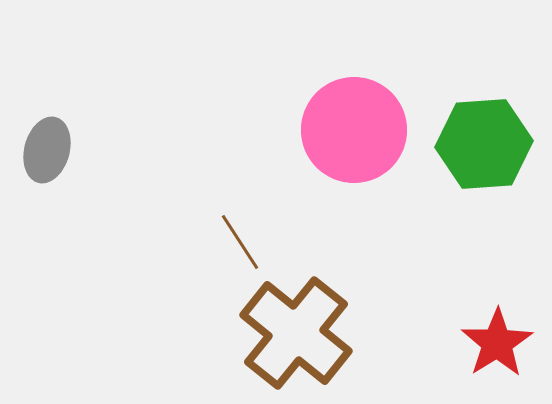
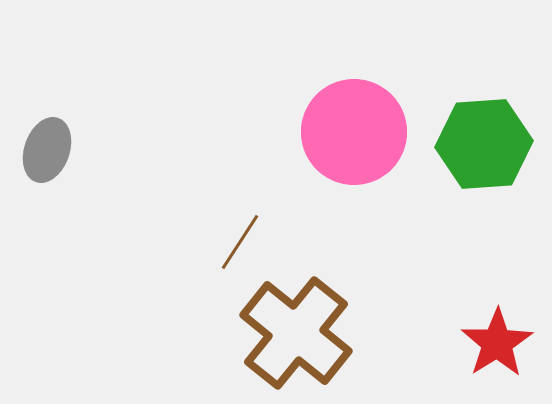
pink circle: moved 2 px down
gray ellipse: rotated 4 degrees clockwise
brown line: rotated 66 degrees clockwise
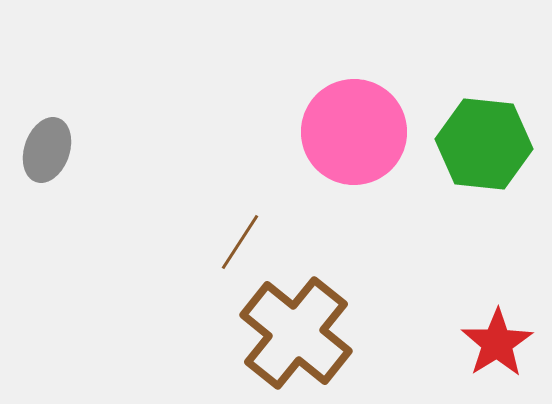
green hexagon: rotated 10 degrees clockwise
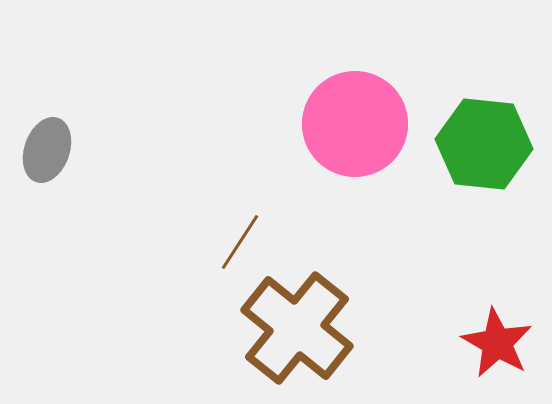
pink circle: moved 1 px right, 8 px up
brown cross: moved 1 px right, 5 px up
red star: rotated 10 degrees counterclockwise
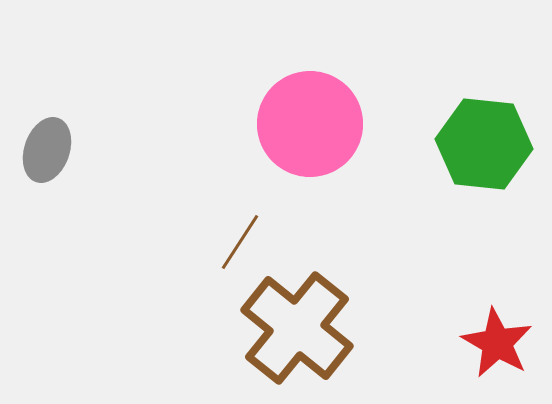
pink circle: moved 45 px left
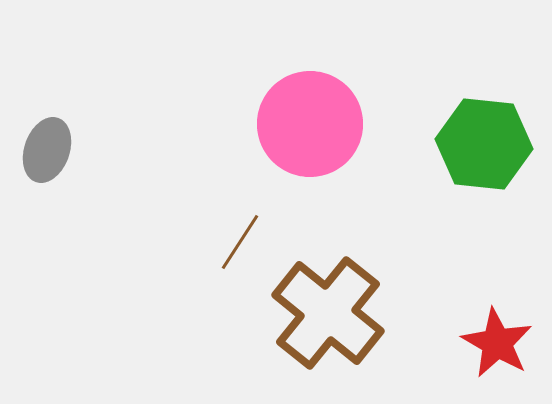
brown cross: moved 31 px right, 15 px up
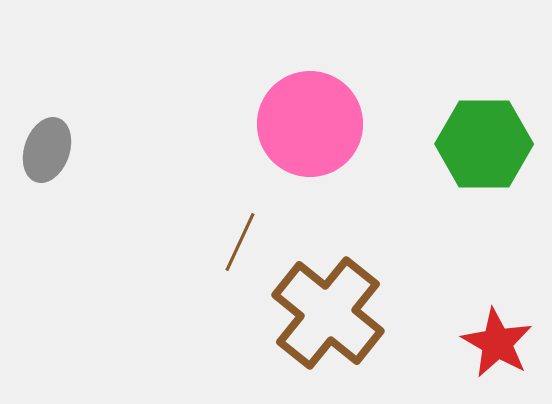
green hexagon: rotated 6 degrees counterclockwise
brown line: rotated 8 degrees counterclockwise
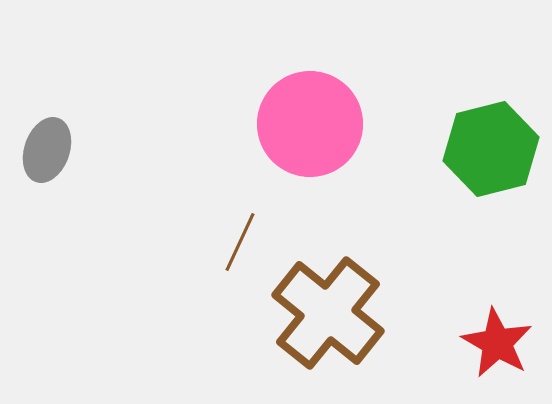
green hexagon: moved 7 px right, 5 px down; rotated 14 degrees counterclockwise
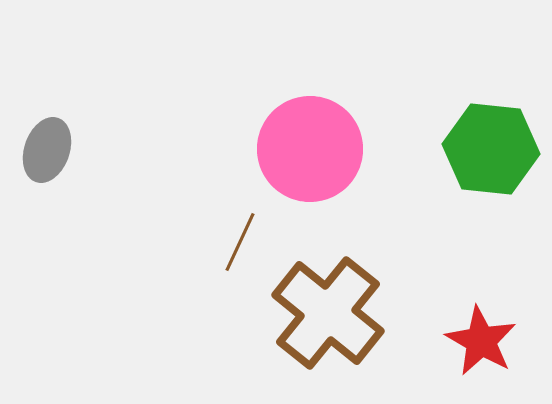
pink circle: moved 25 px down
green hexagon: rotated 20 degrees clockwise
red star: moved 16 px left, 2 px up
